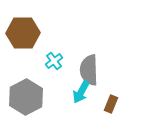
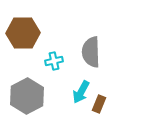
cyan cross: rotated 24 degrees clockwise
gray semicircle: moved 2 px right, 18 px up
gray hexagon: moved 1 px right, 1 px up
brown rectangle: moved 12 px left
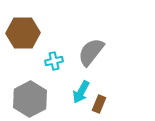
gray semicircle: rotated 40 degrees clockwise
gray hexagon: moved 3 px right, 3 px down
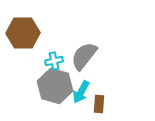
gray semicircle: moved 7 px left, 4 px down
gray hexagon: moved 25 px right, 13 px up; rotated 16 degrees counterclockwise
brown rectangle: rotated 18 degrees counterclockwise
